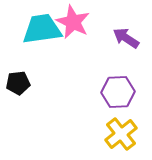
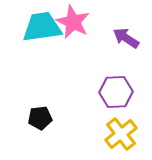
cyan trapezoid: moved 2 px up
black pentagon: moved 22 px right, 35 px down
purple hexagon: moved 2 px left
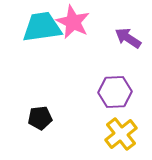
purple arrow: moved 2 px right
purple hexagon: moved 1 px left
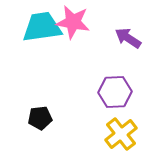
pink star: rotated 16 degrees counterclockwise
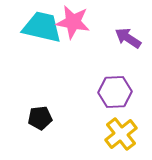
cyan trapezoid: rotated 21 degrees clockwise
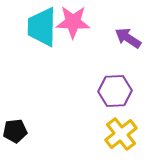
pink star: rotated 8 degrees counterclockwise
cyan trapezoid: rotated 102 degrees counterclockwise
purple hexagon: moved 1 px up
black pentagon: moved 25 px left, 13 px down
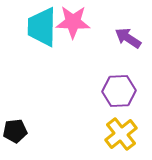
purple hexagon: moved 4 px right
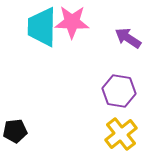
pink star: moved 1 px left
purple hexagon: rotated 12 degrees clockwise
